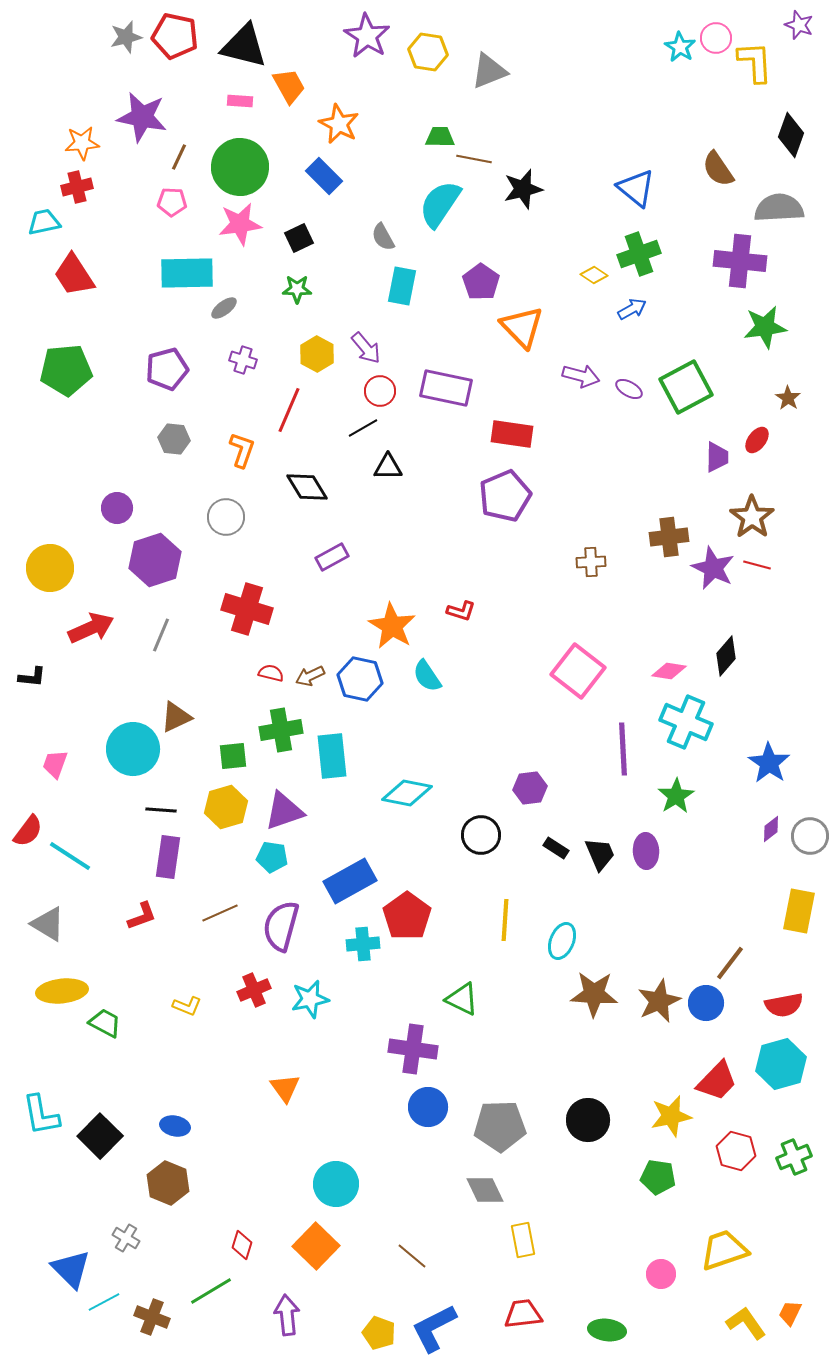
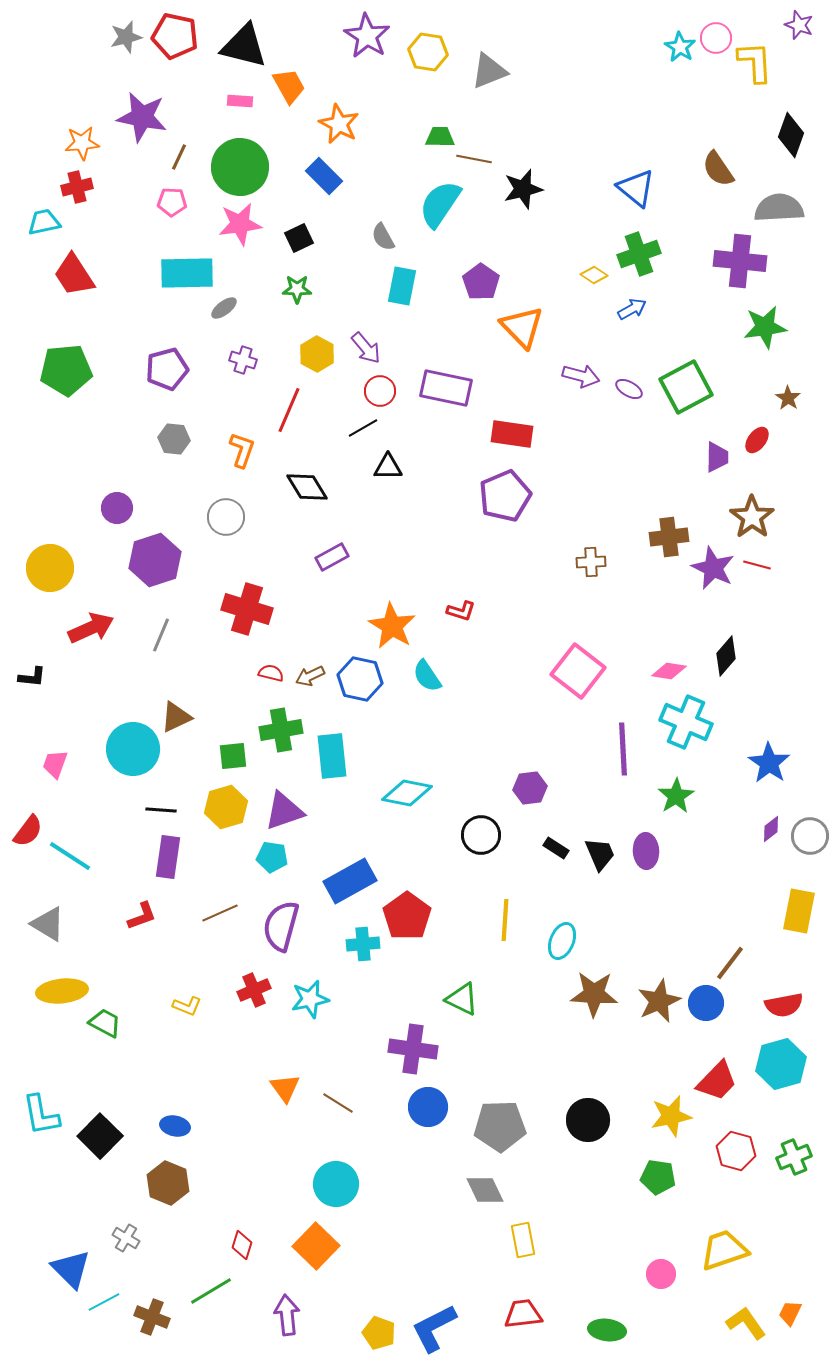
brown line at (412, 1256): moved 74 px left, 153 px up; rotated 8 degrees counterclockwise
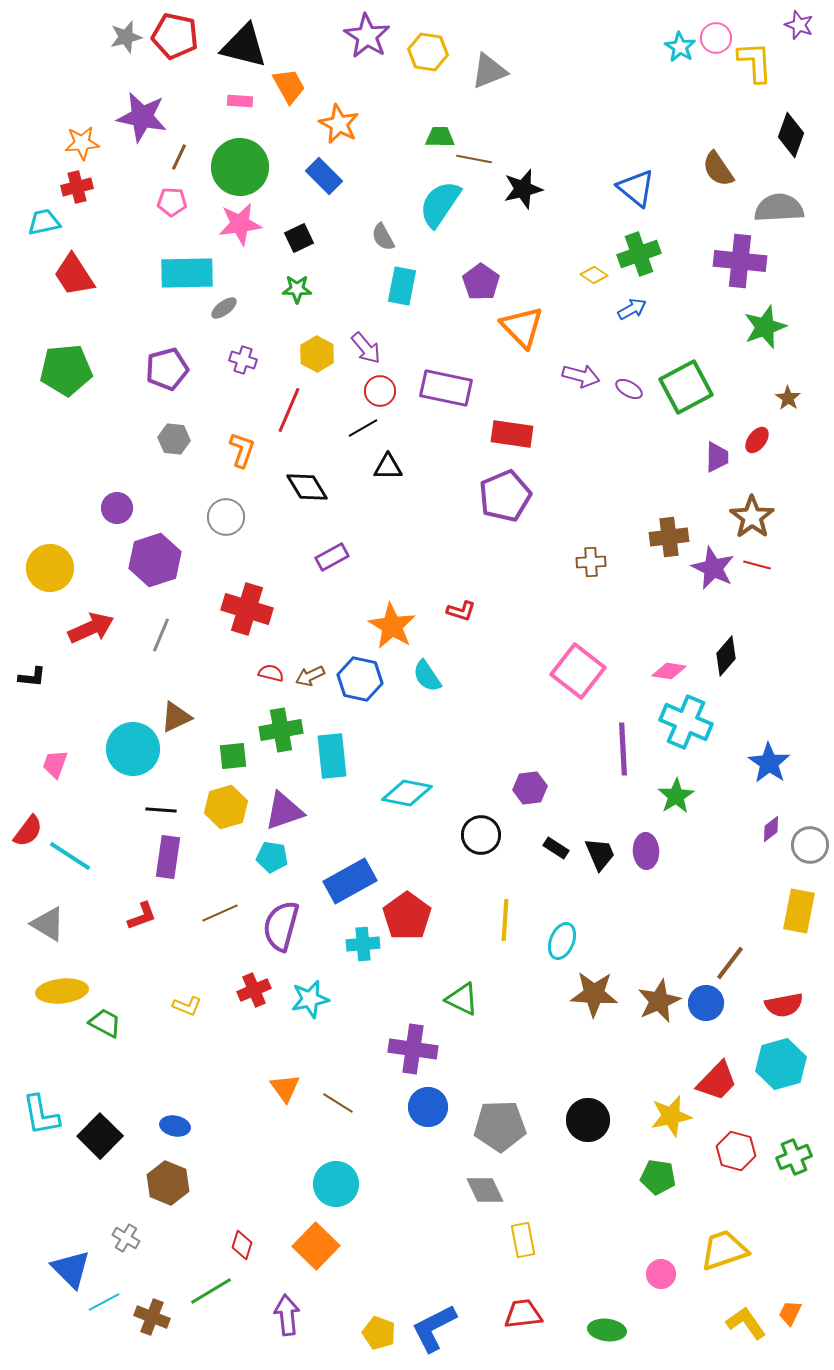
green star at (765, 327): rotated 12 degrees counterclockwise
gray circle at (810, 836): moved 9 px down
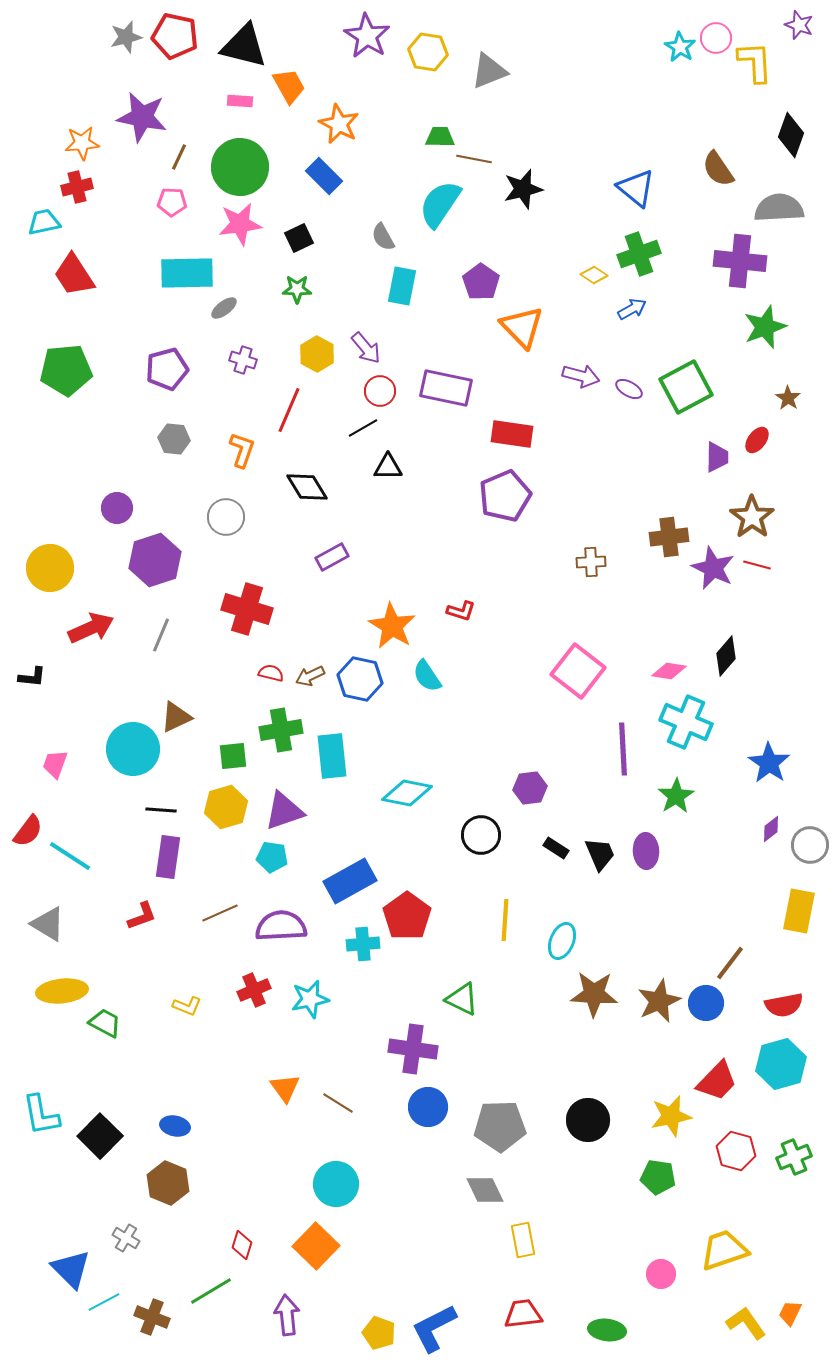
purple semicircle at (281, 926): rotated 72 degrees clockwise
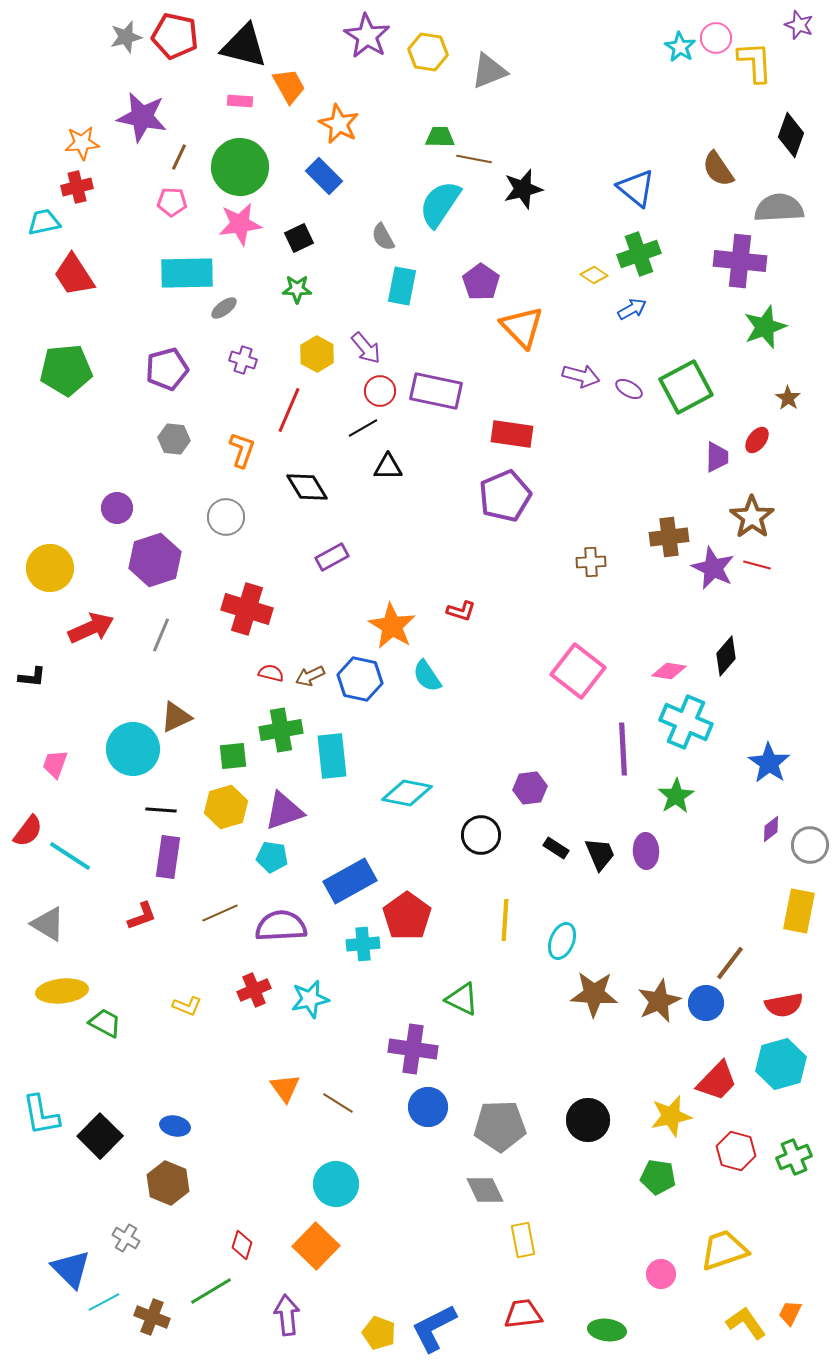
purple rectangle at (446, 388): moved 10 px left, 3 px down
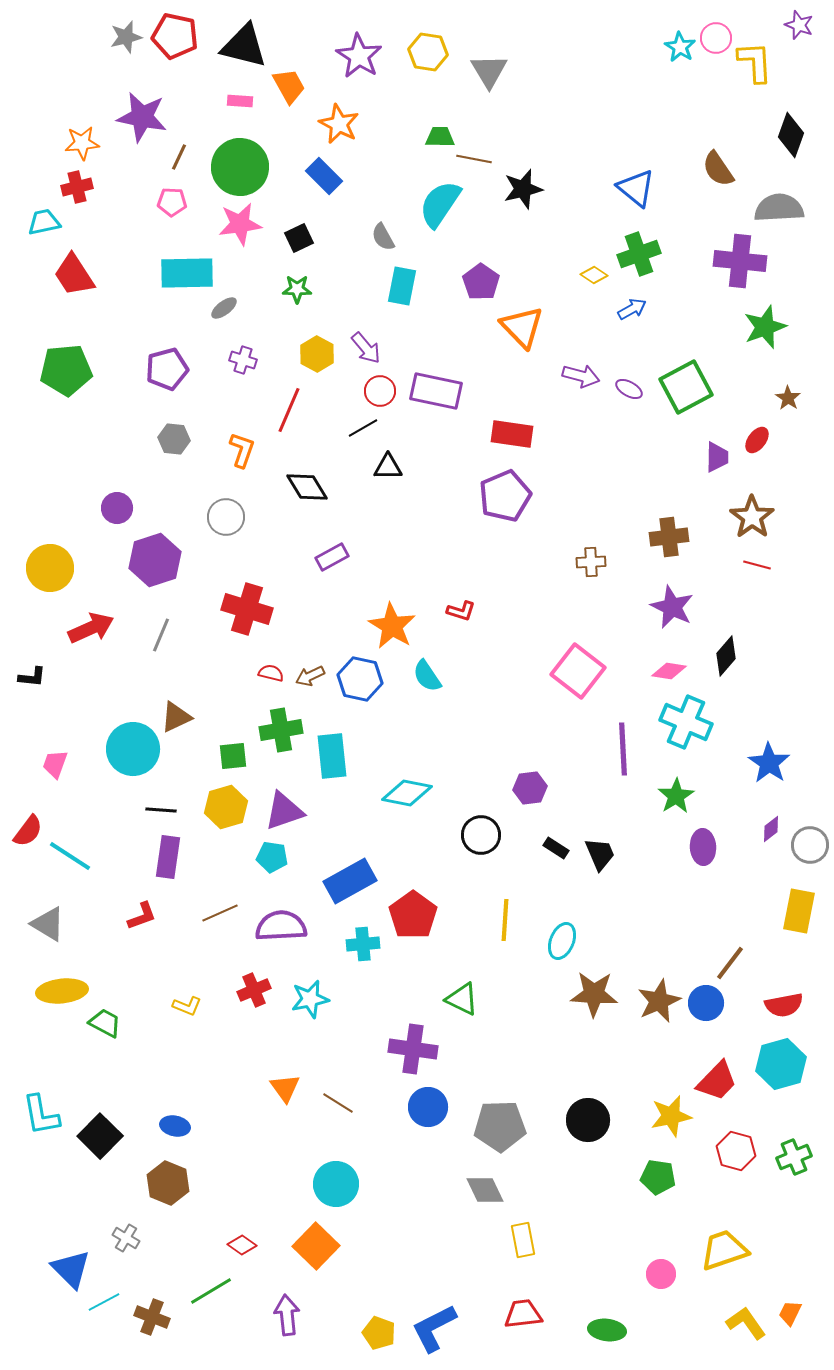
purple star at (367, 36): moved 8 px left, 20 px down
gray triangle at (489, 71): rotated 39 degrees counterclockwise
purple star at (713, 568): moved 41 px left, 39 px down
purple ellipse at (646, 851): moved 57 px right, 4 px up
red pentagon at (407, 916): moved 6 px right, 1 px up
red diamond at (242, 1245): rotated 72 degrees counterclockwise
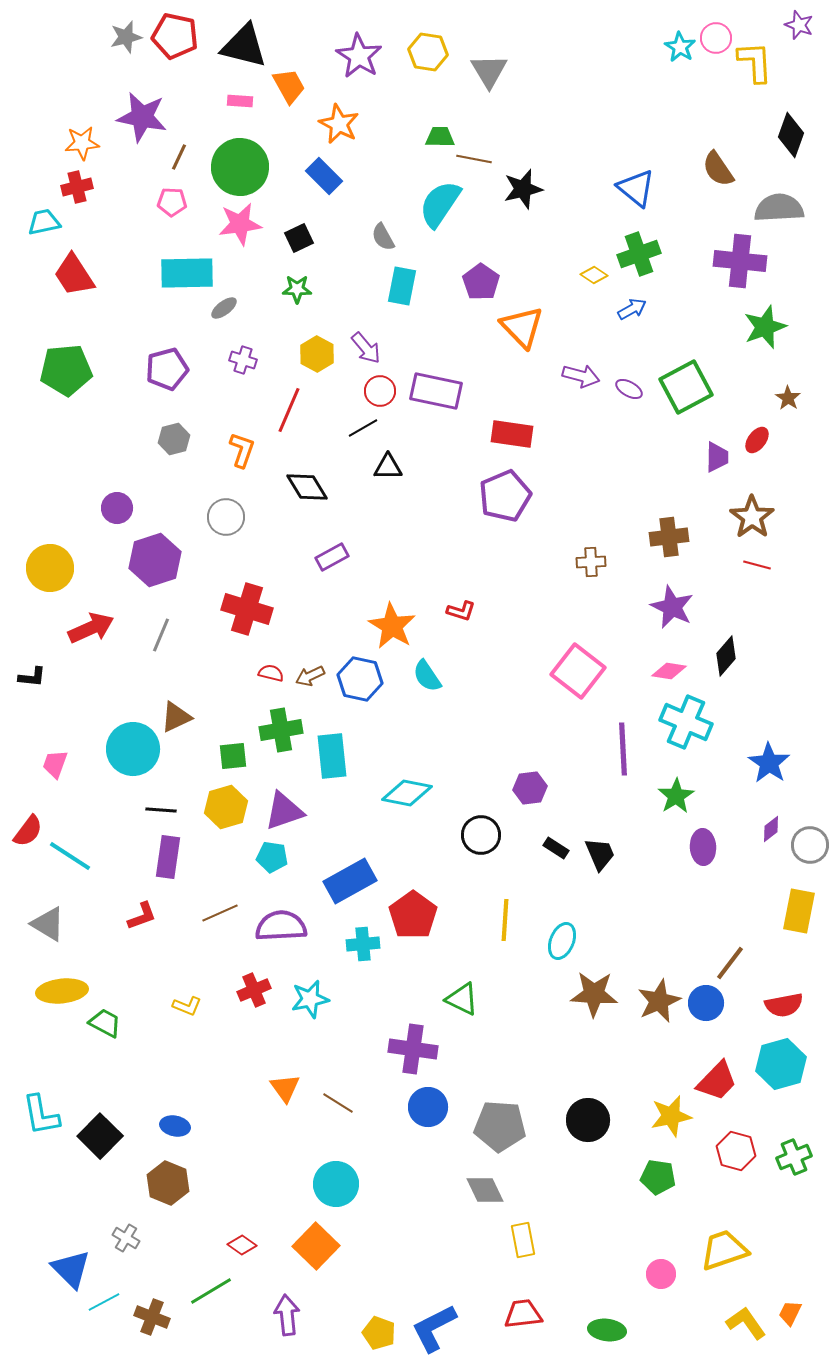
gray hexagon at (174, 439): rotated 20 degrees counterclockwise
gray pentagon at (500, 1126): rotated 6 degrees clockwise
